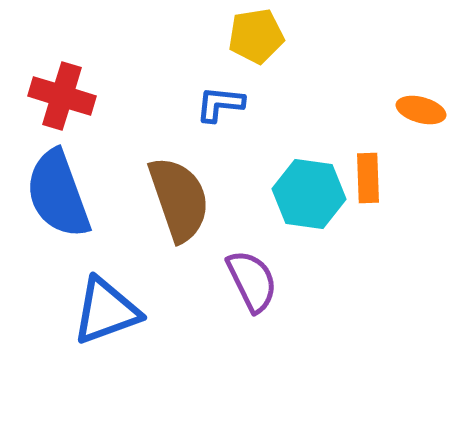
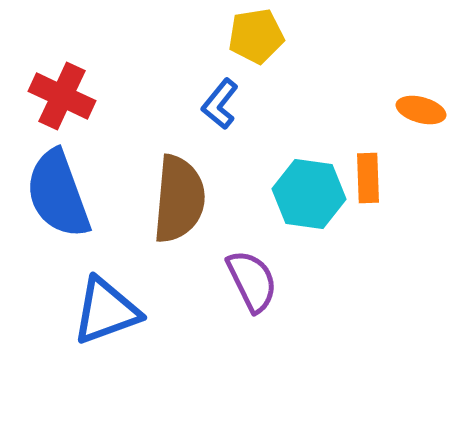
red cross: rotated 8 degrees clockwise
blue L-shape: rotated 57 degrees counterclockwise
brown semicircle: rotated 24 degrees clockwise
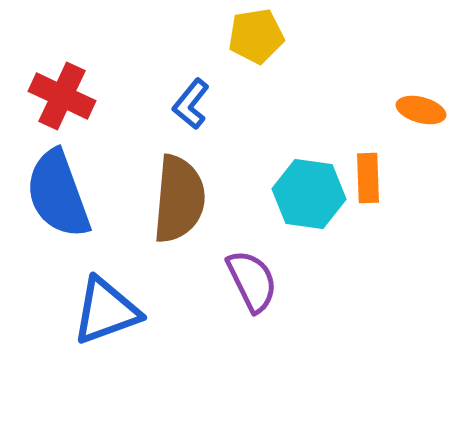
blue L-shape: moved 29 px left
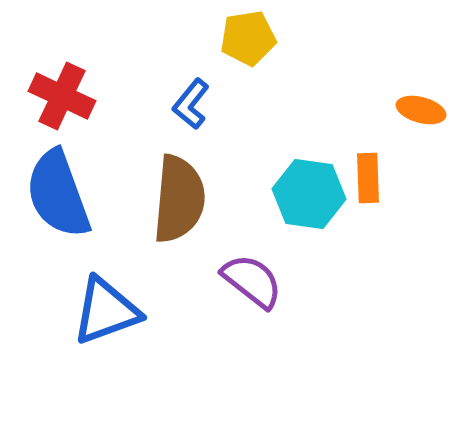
yellow pentagon: moved 8 px left, 2 px down
purple semicircle: rotated 26 degrees counterclockwise
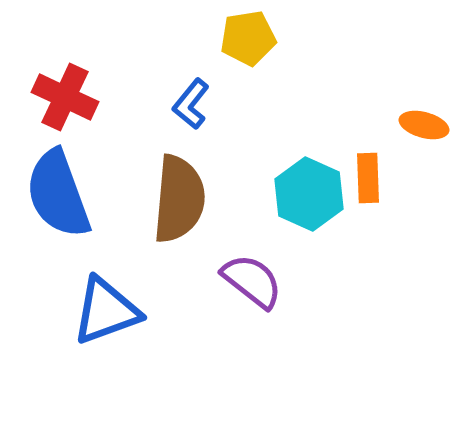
red cross: moved 3 px right, 1 px down
orange ellipse: moved 3 px right, 15 px down
cyan hexagon: rotated 16 degrees clockwise
